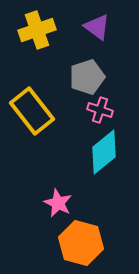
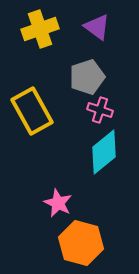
yellow cross: moved 3 px right, 1 px up
yellow rectangle: rotated 9 degrees clockwise
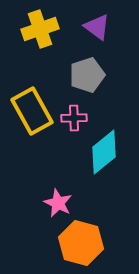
gray pentagon: moved 2 px up
pink cross: moved 26 px left, 8 px down; rotated 20 degrees counterclockwise
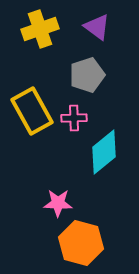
pink star: rotated 24 degrees counterclockwise
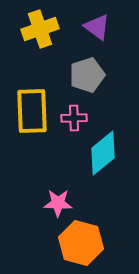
yellow rectangle: rotated 27 degrees clockwise
cyan diamond: moved 1 px left, 1 px down
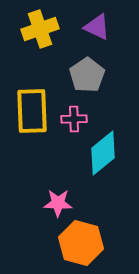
purple triangle: rotated 12 degrees counterclockwise
gray pentagon: rotated 16 degrees counterclockwise
pink cross: moved 1 px down
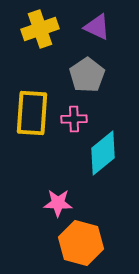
yellow rectangle: moved 2 px down; rotated 6 degrees clockwise
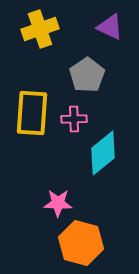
purple triangle: moved 13 px right
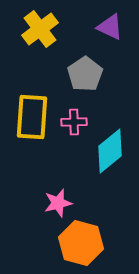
yellow cross: rotated 18 degrees counterclockwise
gray pentagon: moved 2 px left, 1 px up
yellow rectangle: moved 4 px down
pink cross: moved 3 px down
cyan diamond: moved 7 px right, 2 px up
pink star: rotated 16 degrees counterclockwise
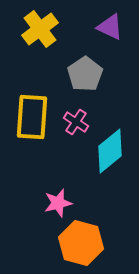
pink cross: moved 2 px right; rotated 35 degrees clockwise
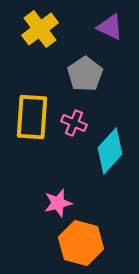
pink cross: moved 2 px left, 1 px down; rotated 10 degrees counterclockwise
cyan diamond: rotated 9 degrees counterclockwise
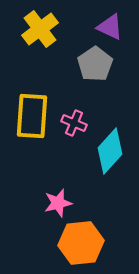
gray pentagon: moved 10 px right, 10 px up
yellow rectangle: moved 1 px up
orange hexagon: rotated 21 degrees counterclockwise
